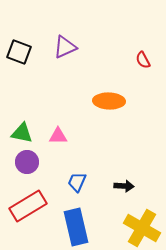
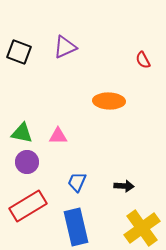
yellow cross: rotated 24 degrees clockwise
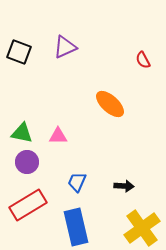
orange ellipse: moved 1 px right, 3 px down; rotated 40 degrees clockwise
red rectangle: moved 1 px up
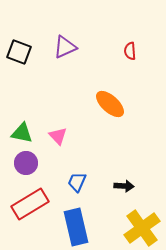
red semicircle: moved 13 px left, 9 px up; rotated 24 degrees clockwise
pink triangle: rotated 48 degrees clockwise
purple circle: moved 1 px left, 1 px down
red rectangle: moved 2 px right, 1 px up
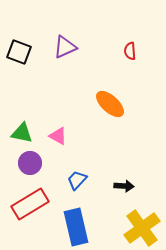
pink triangle: rotated 18 degrees counterclockwise
purple circle: moved 4 px right
blue trapezoid: moved 2 px up; rotated 20 degrees clockwise
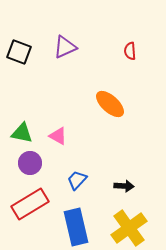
yellow cross: moved 13 px left
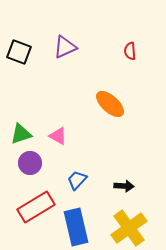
green triangle: moved 1 px left, 1 px down; rotated 30 degrees counterclockwise
red rectangle: moved 6 px right, 3 px down
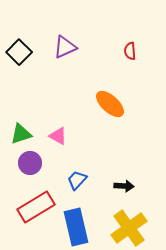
black square: rotated 25 degrees clockwise
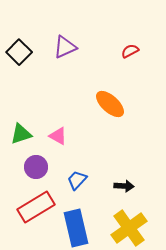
red semicircle: rotated 66 degrees clockwise
purple circle: moved 6 px right, 4 px down
blue rectangle: moved 1 px down
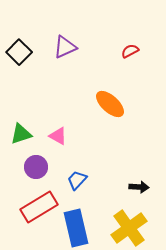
black arrow: moved 15 px right, 1 px down
red rectangle: moved 3 px right
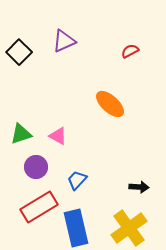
purple triangle: moved 1 px left, 6 px up
